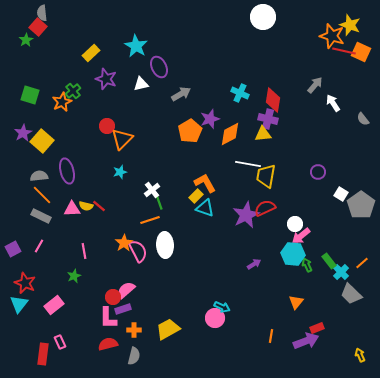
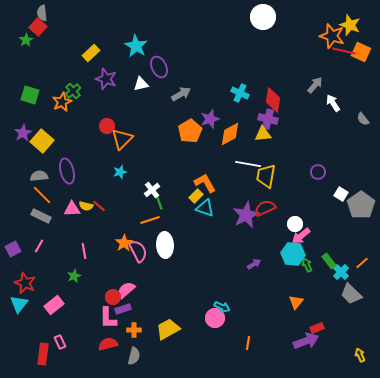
orange line at (271, 336): moved 23 px left, 7 px down
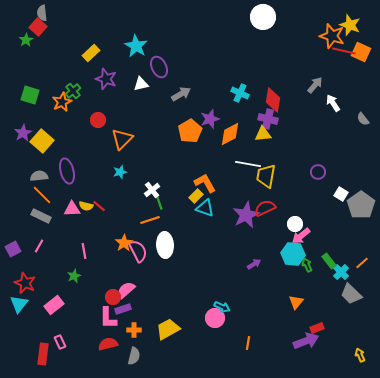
red circle at (107, 126): moved 9 px left, 6 px up
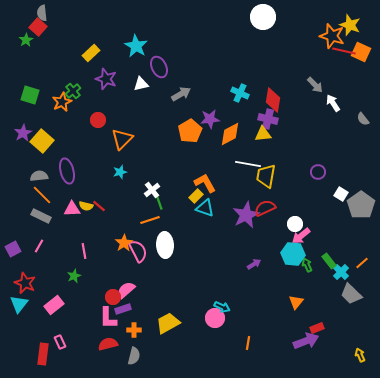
gray arrow at (315, 85): rotated 96 degrees clockwise
purple star at (210, 119): rotated 12 degrees clockwise
yellow trapezoid at (168, 329): moved 6 px up
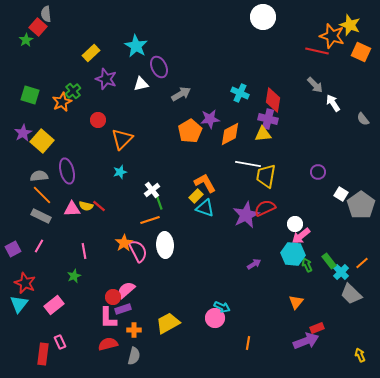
gray semicircle at (42, 13): moved 4 px right, 1 px down
red line at (344, 51): moved 27 px left
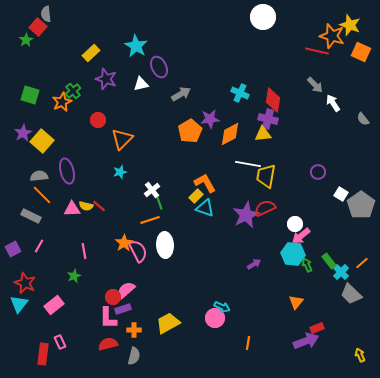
gray rectangle at (41, 216): moved 10 px left
